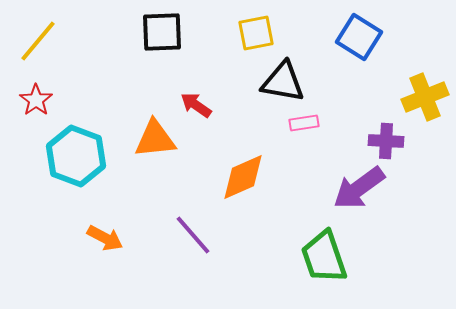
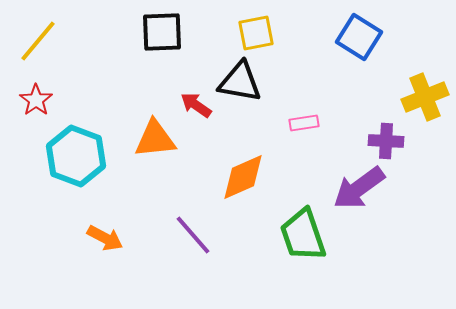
black triangle: moved 43 px left
green trapezoid: moved 21 px left, 22 px up
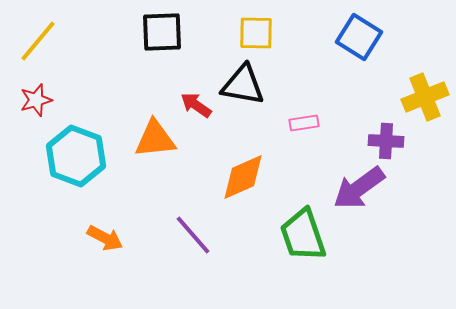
yellow square: rotated 12 degrees clockwise
black triangle: moved 3 px right, 3 px down
red star: rotated 20 degrees clockwise
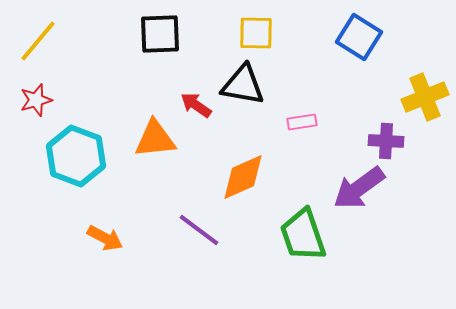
black square: moved 2 px left, 2 px down
pink rectangle: moved 2 px left, 1 px up
purple line: moved 6 px right, 5 px up; rotated 12 degrees counterclockwise
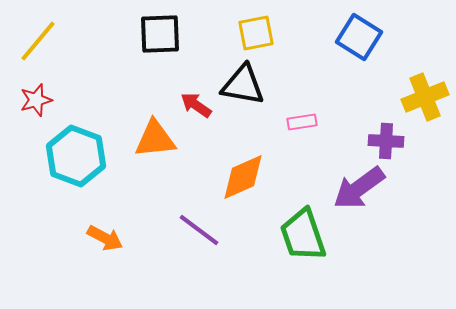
yellow square: rotated 12 degrees counterclockwise
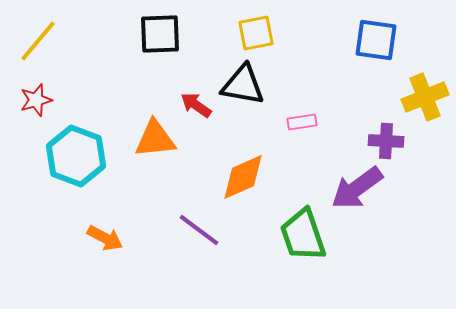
blue square: moved 17 px right, 3 px down; rotated 24 degrees counterclockwise
purple arrow: moved 2 px left
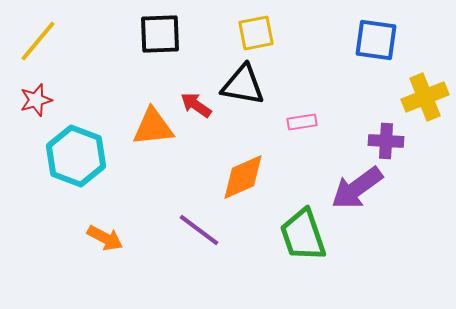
orange triangle: moved 2 px left, 12 px up
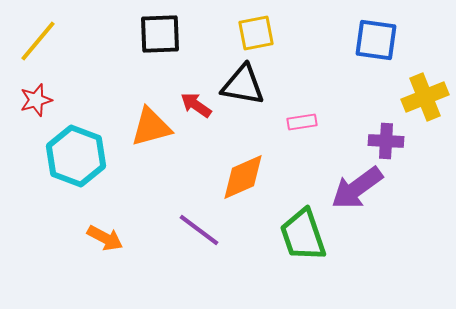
orange triangle: moved 2 px left; rotated 9 degrees counterclockwise
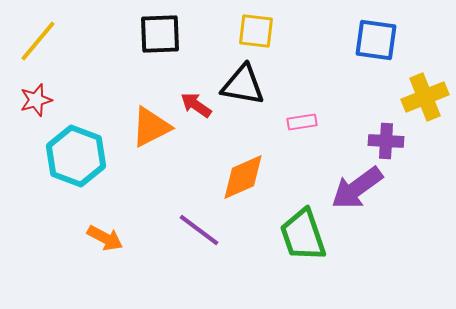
yellow square: moved 2 px up; rotated 18 degrees clockwise
orange triangle: rotated 12 degrees counterclockwise
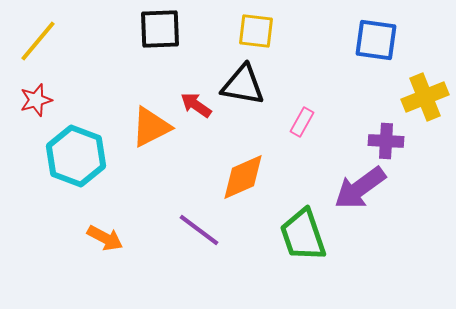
black square: moved 5 px up
pink rectangle: rotated 52 degrees counterclockwise
purple arrow: moved 3 px right
